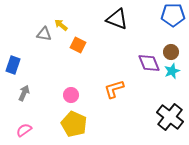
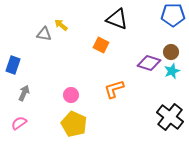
orange square: moved 23 px right
purple diamond: rotated 50 degrees counterclockwise
pink semicircle: moved 5 px left, 7 px up
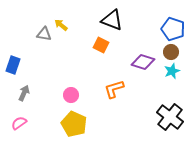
blue pentagon: moved 14 px down; rotated 20 degrees clockwise
black triangle: moved 5 px left, 1 px down
purple diamond: moved 6 px left, 1 px up
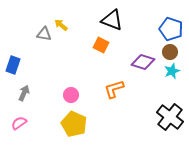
blue pentagon: moved 2 px left
brown circle: moved 1 px left
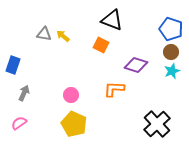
yellow arrow: moved 2 px right, 11 px down
brown circle: moved 1 px right
purple diamond: moved 7 px left, 3 px down
orange L-shape: rotated 20 degrees clockwise
black cross: moved 13 px left, 7 px down; rotated 8 degrees clockwise
